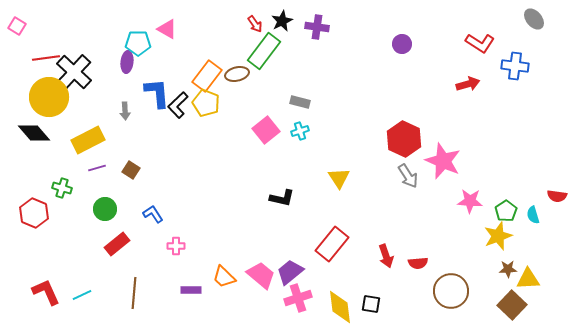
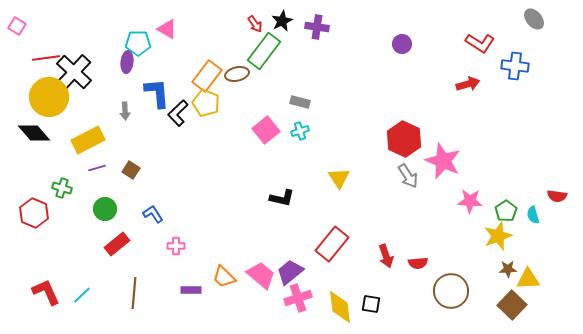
black L-shape at (178, 105): moved 8 px down
cyan line at (82, 295): rotated 18 degrees counterclockwise
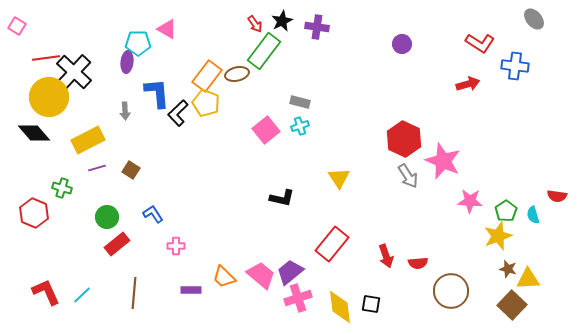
cyan cross at (300, 131): moved 5 px up
green circle at (105, 209): moved 2 px right, 8 px down
brown star at (508, 269): rotated 18 degrees clockwise
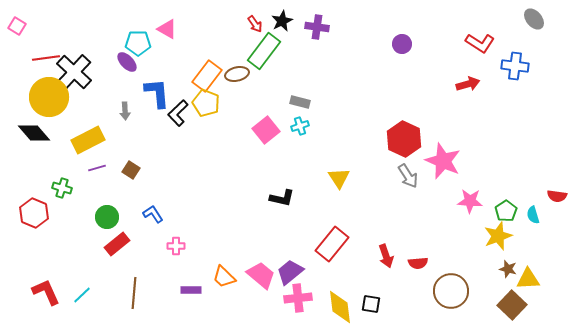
purple ellipse at (127, 62): rotated 50 degrees counterclockwise
pink cross at (298, 298): rotated 12 degrees clockwise
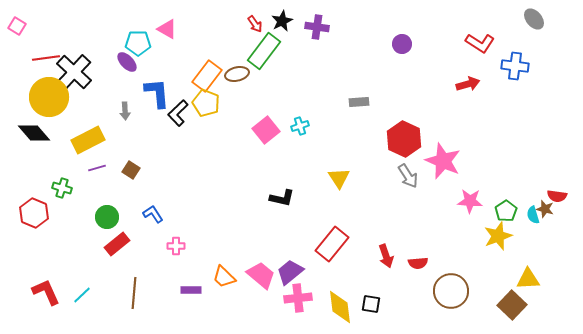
gray rectangle at (300, 102): moved 59 px right; rotated 18 degrees counterclockwise
brown star at (508, 269): moved 37 px right, 60 px up
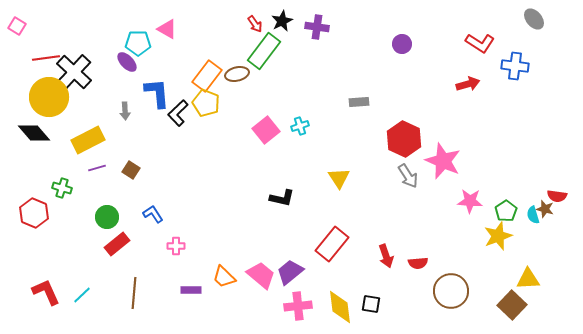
pink cross at (298, 298): moved 8 px down
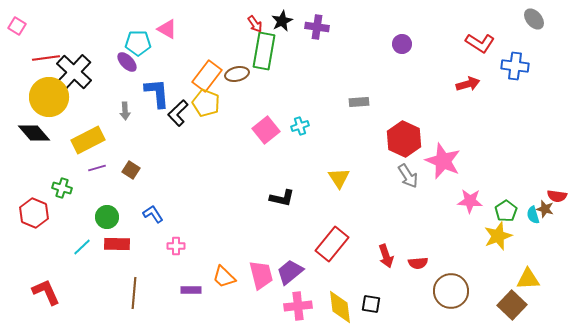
green rectangle at (264, 51): rotated 27 degrees counterclockwise
red rectangle at (117, 244): rotated 40 degrees clockwise
pink trapezoid at (261, 275): rotated 36 degrees clockwise
cyan line at (82, 295): moved 48 px up
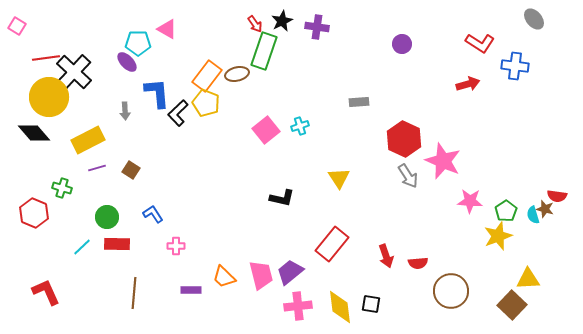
green rectangle at (264, 51): rotated 9 degrees clockwise
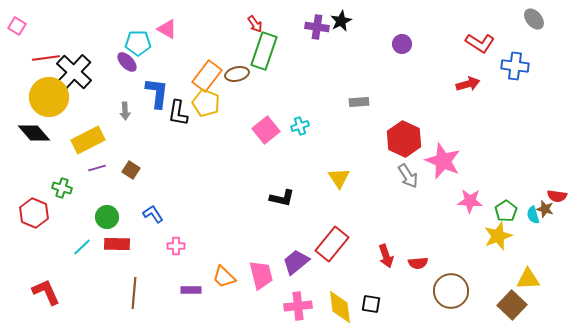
black star at (282, 21): moved 59 px right
blue L-shape at (157, 93): rotated 12 degrees clockwise
black L-shape at (178, 113): rotated 36 degrees counterclockwise
purple trapezoid at (290, 272): moved 6 px right, 10 px up
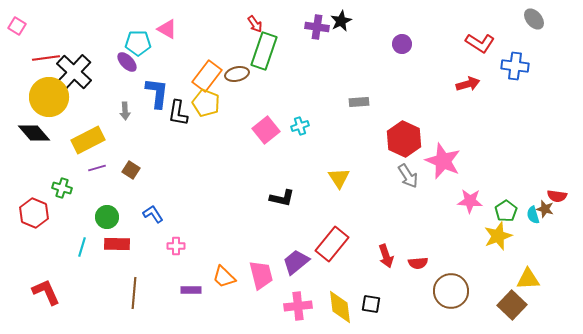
cyan line at (82, 247): rotated 30 degrees counterclockwise
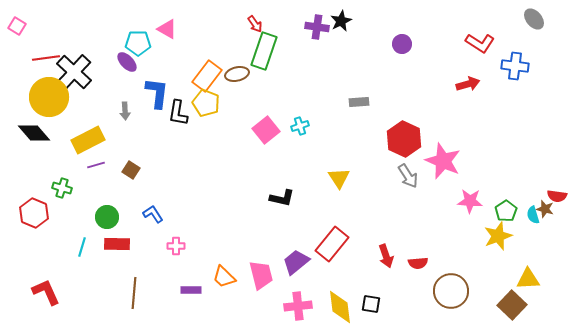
purple line at (97, 168): moved 1 px left, 3 px up
